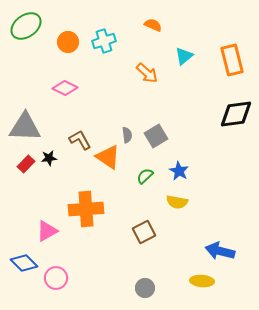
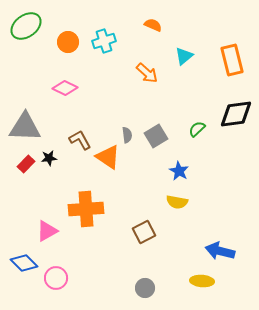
green semicircle: moved 52 px right, 47 px up
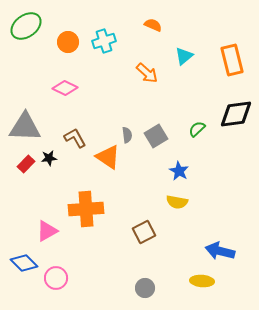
brown L-shape: moved 5 px left, 2 px up
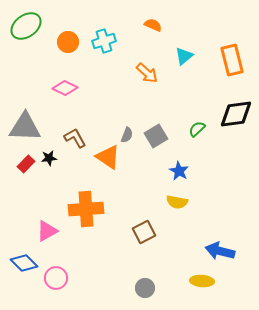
gray semicircle: rotated 28 degrees clockwise
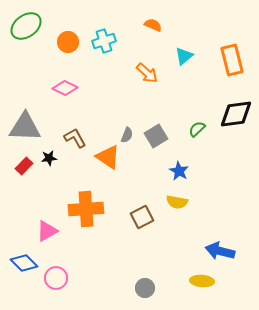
red rectangle: moved 2 px left, 2 px down
brown square: moved 2 px left, 15 px up
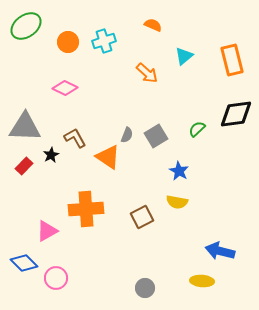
black star: moved 2 px right, 3 px up; rotated 21 degrees counterclockwise
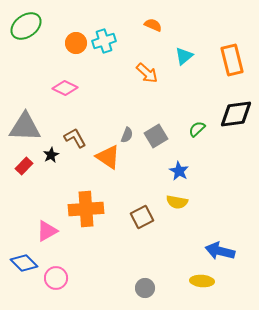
orange circle: moved 8 px right, 1 px down
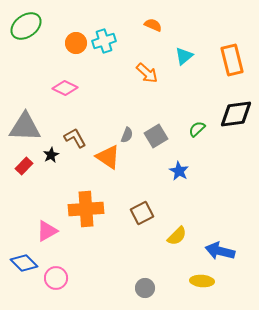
yellow semicircle: moved 34 px down; rotated 55 degrees counterclockwise
brown square: moved 4 px up
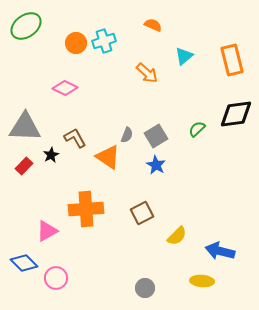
blue star: moved 23 px left, 6 px up
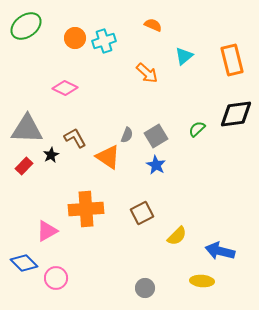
orange circle: moved 1 px left, 5 px up
gray triangle: moved 2 px right, 2 px down
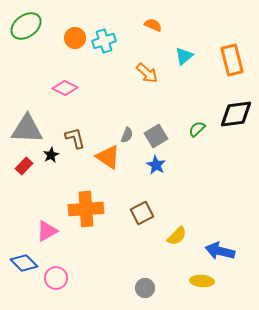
brown L-shape: rotated 15 degrees clockwise
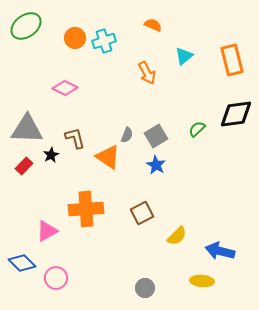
orange arrow: rotated 20 degrees clockwise
blue diamond: moved 2 px left
